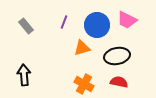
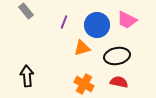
gray rectangle: moved 15 px up
black arrow: moved 3 px right, 1 px down
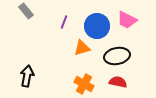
blue circle: moved 1 px down
black arrow: rotated 15 degrees clockwise
red semicircle: moved 1 px left
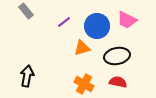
purple line: rotated 32 degrees clockwise
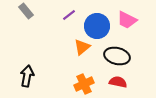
purple line: moved 5 px right, 7 px up
orange triangle: moved 1 px up; rotated 24 degrees counterclockwise
black ellipse: rotated 25 degrees clockwise
orange cross: rotated 36 degrees clockwise
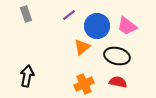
gray rectangle: moved 3 px down; rotated 21 degrees clockwise
pink trapezoid: moved 6 px down; rotated 10 degrees clockwise
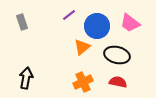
gray rectangle: moved 4 px left, 8 px down
pink trapezoid: moved 3 px right, 3 px up
black ellipse: moved 1 px up
black arrow: moved 1 px left, 2 px down
orange cross: moved 1 px left, 2 px up
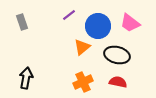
blue circle: moved 1 px right
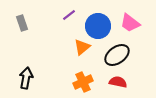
gray rectangle: moved 1 px down
black ellipse: rotated 50 degrees counterclockwise
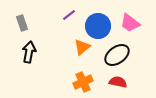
black arrow: moved 3 px right, 26 px up
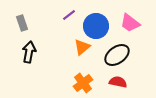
blue circle: moved 2 px left
orange cross: moved 1 px down; rotated 12 degrees counterclockwise
